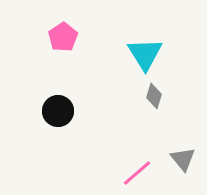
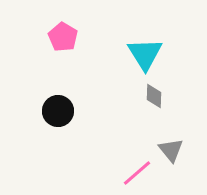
pink pentagon: rotated 8 degrees counterclockwise
gray diamond: rotated 15 degrees counterclockwise
gray triangle: moved 12 px left, 9 px up
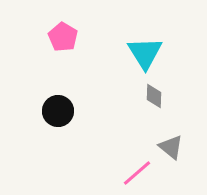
cyan triangle: moved 1 px up
gray triangle: moved 3 px up; rotated 12 degrees counterclockwise
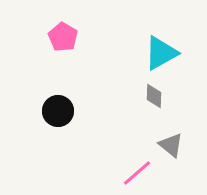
cyan triangle: moved 16 px right; rotated 33 degrees clockwise
gray triangle: moved 2 px up
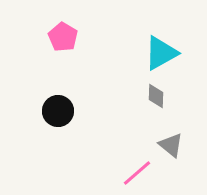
gray diamond: moved 2 px right
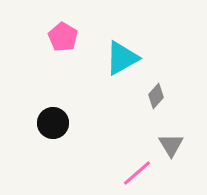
cyan triangle: moved 39 px left, 5 px down
gray diamond: rotated 40 degrees clockwise
black circle: moved 5 px left, 12 px down
gray triangle: rotated 20 degrees clockwise
